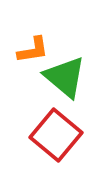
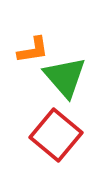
green triangle: rotated 9 degrees clockwise
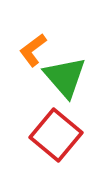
orange L-shape: rotated 152 degrees clockwise
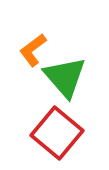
red square: moved 1 px right, 2 px up
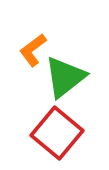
green triangle: rotated 33 degrees clockwise
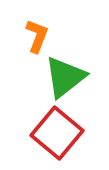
orange L-shape: moved 4 px right, 14 px up; rotated 148 degrees clockwise
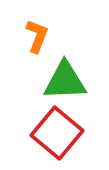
green triangle: moved 4 px down; rotated 36 degrees clockwise
